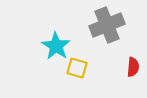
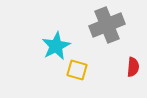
cyan star: rotated 12 degrees clockwise
yellow square: moved 2 px down
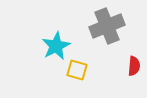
gray cross: moved 1 px down
red semicircle: moved 1 px right, 1 px up
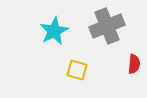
cyan star: moved 2 px left, 15 px up
red semicircle: moved 2 px up
